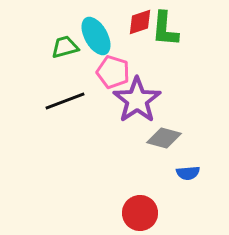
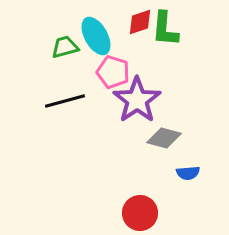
black line: rotated 6 degrees clockwise
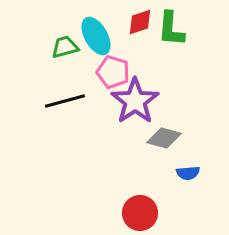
green L-shape: moved 6 px right
purple star: moved 2 px left, 1 px down
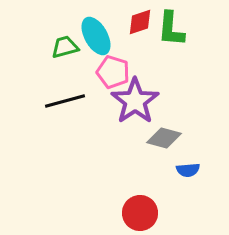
blue semicircle: moved 3 px up
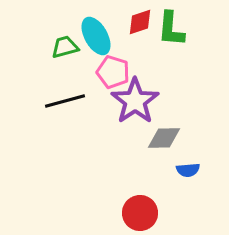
gray diamond: rotated 16 degrees counterclockwise
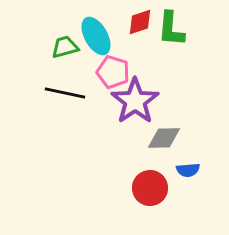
black line: moved 8 px up; rotated 27 degrees clockwise
red circle: moved 10 px right, 25 px up
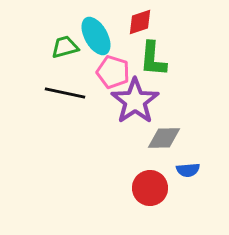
green L-shape: moved 18 px left, 30 px down
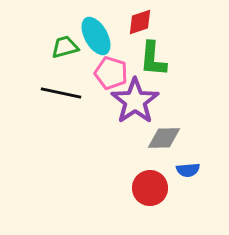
pink pentagon: moved 2 px left, 1 px down
black line: moved 4 px left
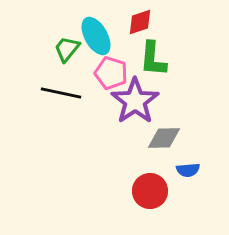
green trapezoid: moved 2 px right, 2 px down; rotated 36 degrees counterclockwise
red circle: moved 3 px down
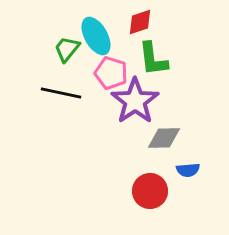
green L-shape: rotated 12 degrees counterclockwise
